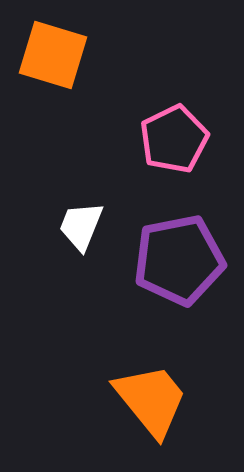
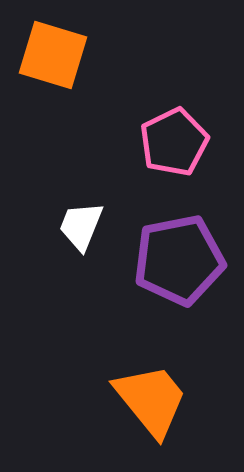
pink pentagon: moved 3 px down
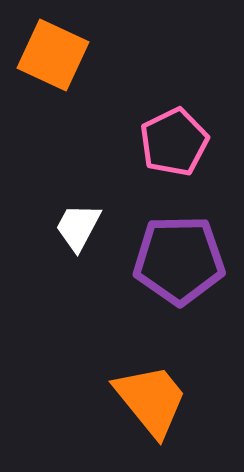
orange square: rotated 8 degrees clockwise
white trapezoid: moved 3 px left, 1 px down; rotated 6 degrees clockwise
purple pentagon: rotated 10 degrees clockwise
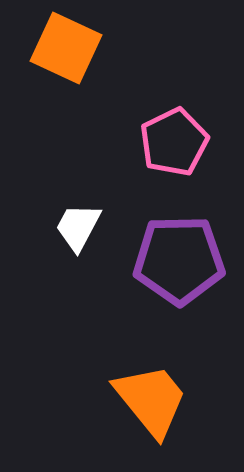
orange square: moved 13 px right, 7 px up
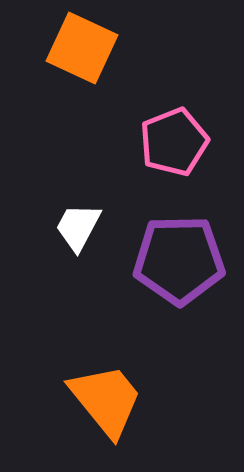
orange square: moved 16 px right
pink pentagon: rotated 4 degrees clockwise
orange trapezoid: moved 45 px left
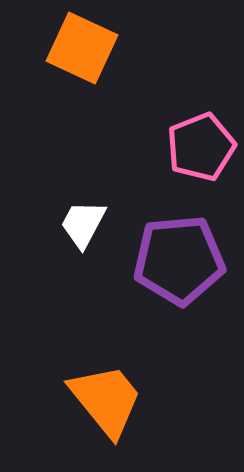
pink pentagon: moved 27 px right, 5 px down
white trapezoid: moved 5 px right, 3 px up
purple pentagon: rotated 4 degrees counterclockwise
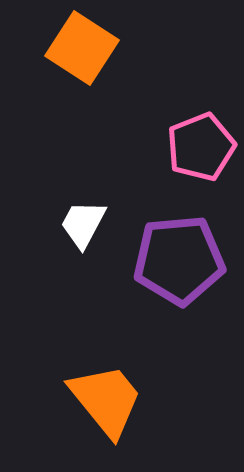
orange square: rotated 8 degrees clockwise
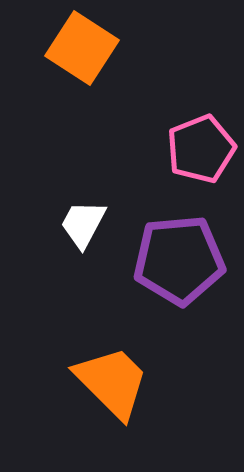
pink pentagon: moved 2 px down
orange trapezoid: moved 6 px right, 18 px up; rotated 6 degrees counterclockwise
